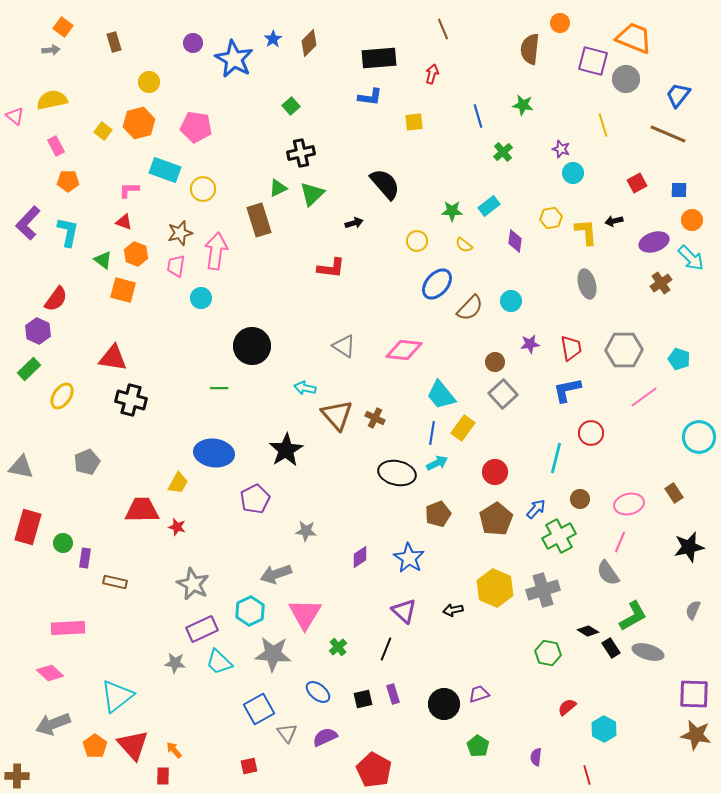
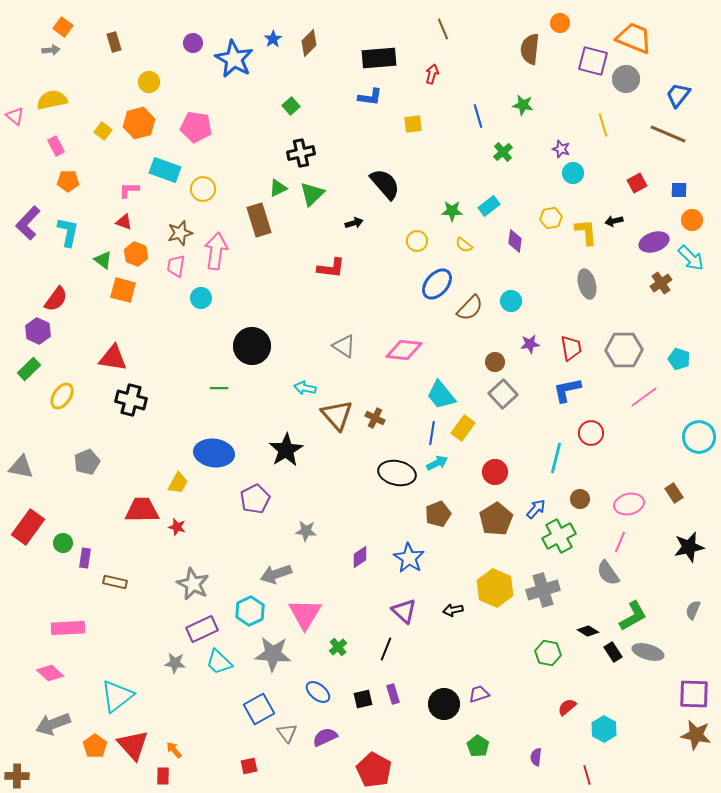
yellow square at (414, 122): moved 1 px left, 2 px down
red rectangle at (28, 527): rotated 20 degrees clockwise
black rectangle at (611, 648): moved 2 px right, 4 px down
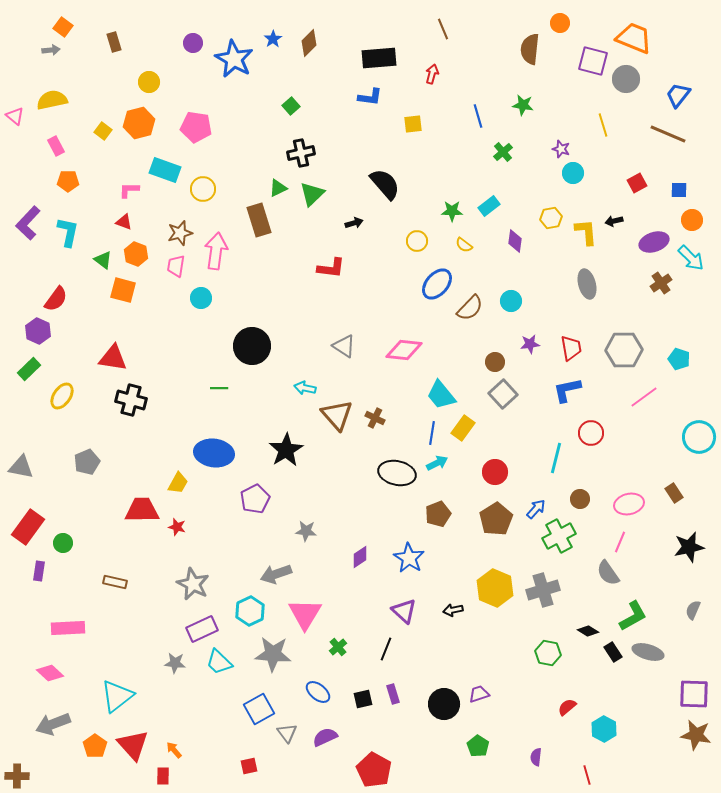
purple rectangle at (85, 558): moved 46 px left, 13 px down
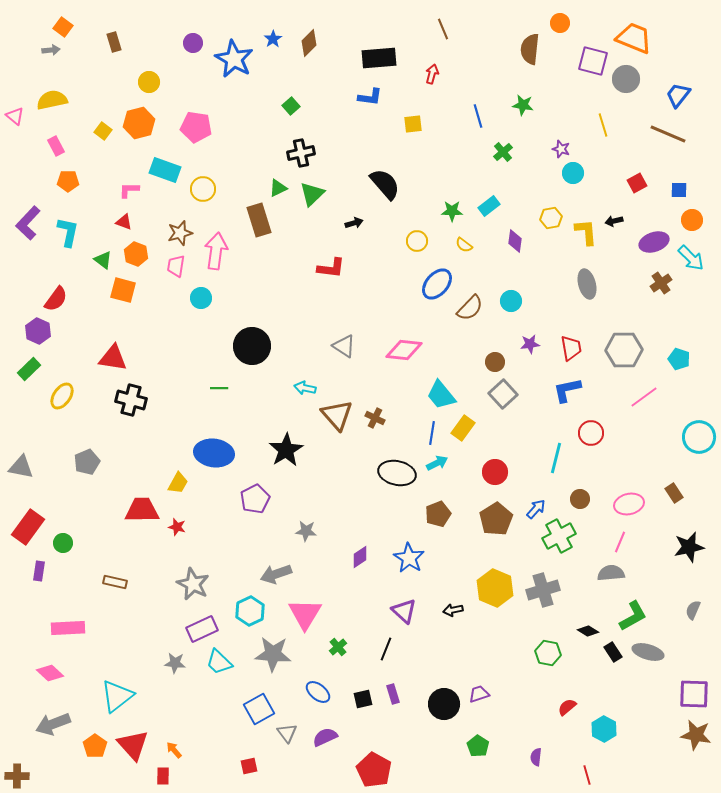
gray semicircle at (608, 573): moved 3 px right; rotated 120 degrees clockwise
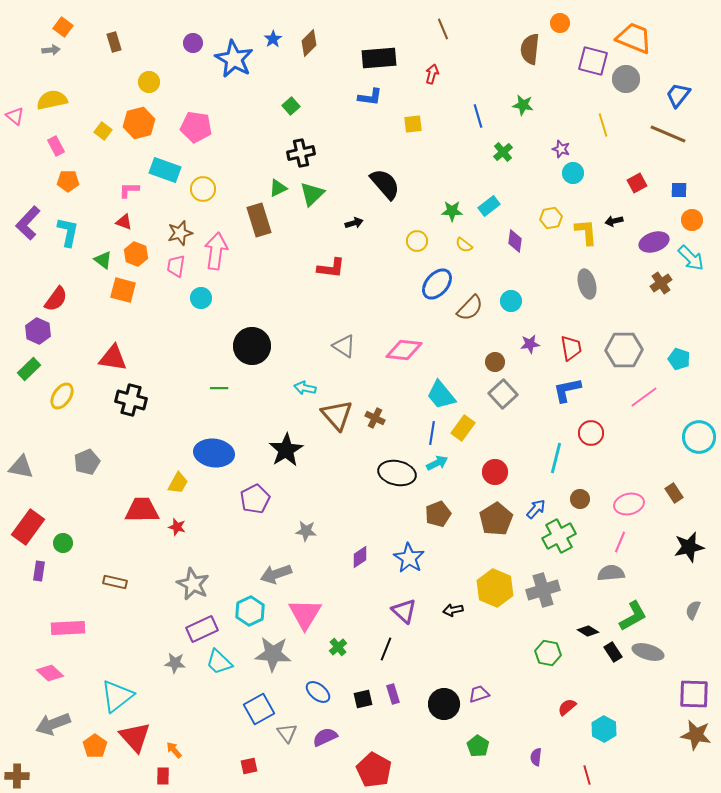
red triangle at (133, 745): moved 2 px right, 8 px up
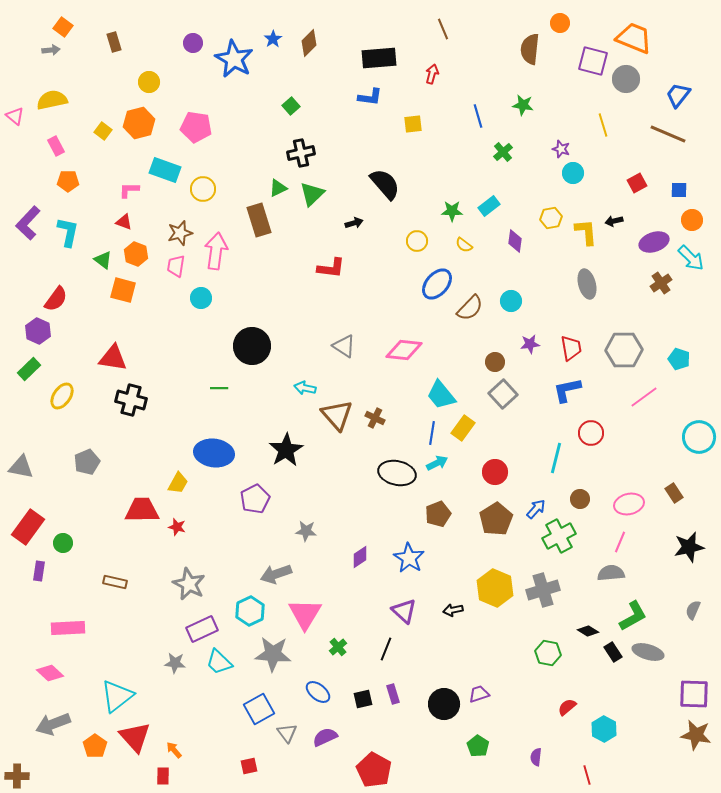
gray star at (193, 584): moved 4 px left
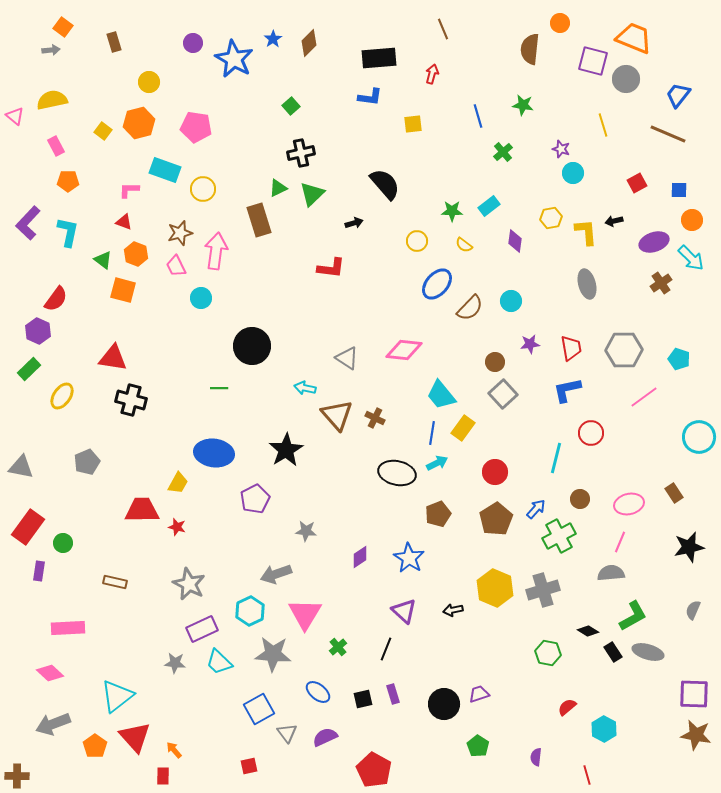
pink trapezoid at (176, 266): rotated 35 degrees counterclockwise
gray triangle at (344, 346): moved 3 px right, 12 px down
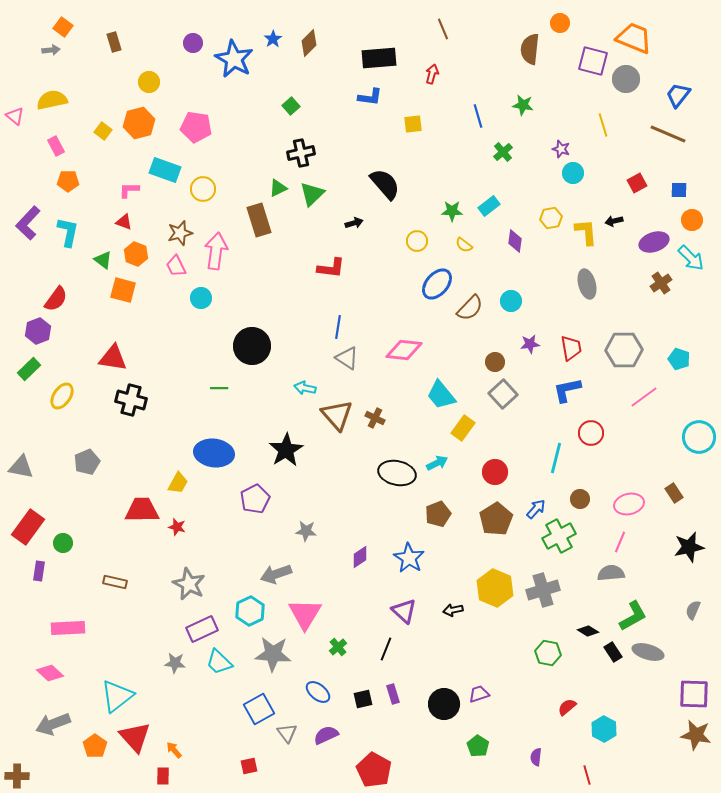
purple hexagon at (38, 331): rotated 15 degrees clockwise
blue line at (432, 433): moved 94 px left, 106 px up
purple semicircle at (325, 737): moved 1 px right, 2 px up
